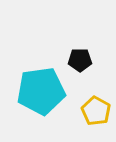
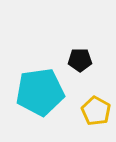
cyan pentagon: moved 1 px left, 1 px down
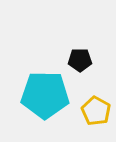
cyan pentagon: moved 5 px right, 3 px down; rotated 9 degrees clockwise
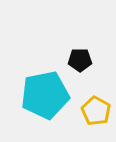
cyan pentagon: rotated 12 degrees counterclockwise
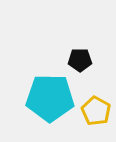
cyan pentagon: moved 5 px right, 3 px down; rotated 12 degrees clockwise
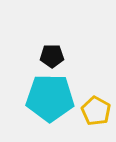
black pentagon: moved 28 px left, 4 px up
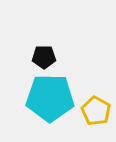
black pentagon: moved 8 px left, 1 px down
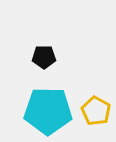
cyan pentagon: moved 2 px left, 13 px down
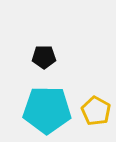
cyan pentagon: moved 1 px left, 1 px up
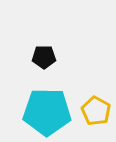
cyan pentagon: moved 2 px down
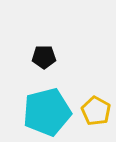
cyan pentagon: rotated 15 degrees counterclockwise
